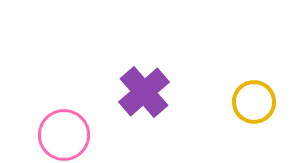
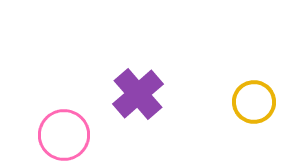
purple cross: moved 6 px left, 2 px down
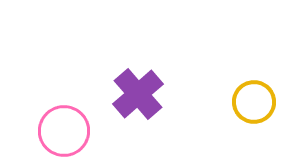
pink circle: moved 4 px up
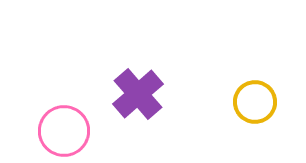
yellow circle: moved 1 px right
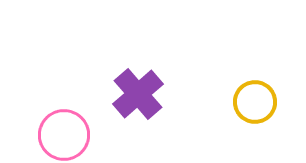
pink circle: moved 4 px down
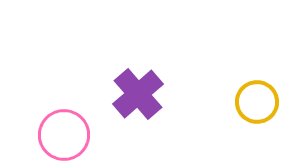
yellow circle: moved 2 px right
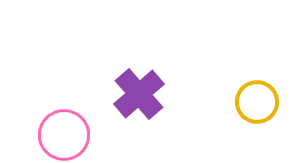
purple cross: moved 1 px right
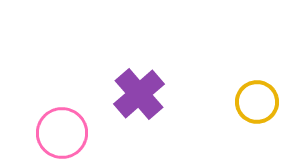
pink circle: moved 2 px left, 2 px up
